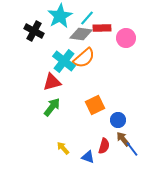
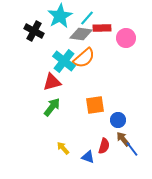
orange square: rotated 18 degrees clockwise
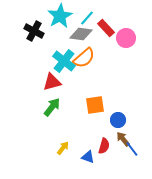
red rectangle: moved 4 px right; rotated 48 degrees clockwise
yellow arrow: rotated 80 degrees clockwise
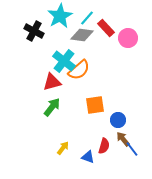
gray diamond: moved 1 px right, 1 px down
pink circle: moved 2 px right
orange semicircle: moved 5 px left, 12 px down
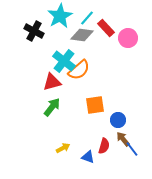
yellow arrow: rotated 24 degrees clockwise
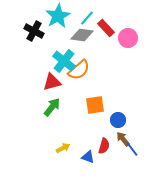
cyan star: moved 2 px left
